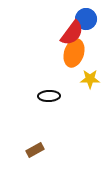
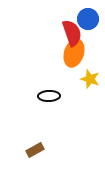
blue circle: moved 2 px right
red semicircle: rotated 56 degrees counterclockwise
yellow star: rotated 18 degrees clockwise
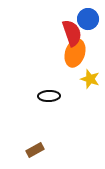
orange ellipse: moved 1 px right
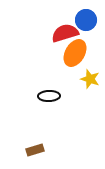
blue circle: moved 2 px left, 1 px down
red semicircle: moved 7 px left; rotated 88 degrees counterclockwise
orange ellipse: rotated 12 degrees clockwise
brown rectangle: rotated 12 degrees clockwise
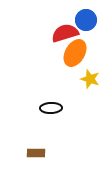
black ellipse: moved 2 px right, 12 px down
brown rectangle: moved 1 px right, 3 px down; rotated 18 degrees clockwise
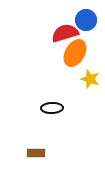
black ellipse: moved 1 px right
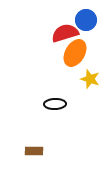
black ellipse: moved 3 px right, 4 px up
brown rectangle: moved 2 px left, 2 px up
